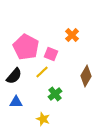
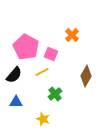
yellow line: rotated 16 degrees clockwise
black semicircle: moved 1 px up
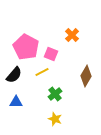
yellow star: moved 12 px right
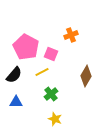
orange cross: moved 1 px left; rotated 24 degrees clockwise
green cross: moved 4 px left
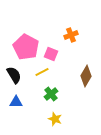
black semicircle: rotated 72 degrees counterclockwise
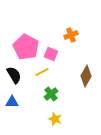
blue triangle: moved 4 px left
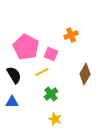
brown diamond: moved 1 px left, 2 px up
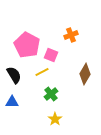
pink pentagon: moved 1 px right, 2 px up
pink square: moved 1 px down
yellow star: rotated 16 degrees clockwise
